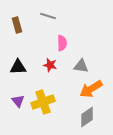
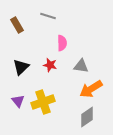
brown rectangle: rotated 14 degrees counterclockwise
black triangle: moved 3 px right; rotated 42 degrees counterclockwise
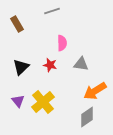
gray line: moved 4 px right, 5 px up; rotated 35 degrees counterclockwise
brown rectangle: moved 1 px up
gray triangle: moved 2 px up
orange arrow: moved 4 px right, 2 px down
yellow cross: rotated 20 degrees counterclockwise
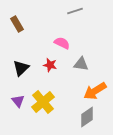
gray line: moved 23 px right
pink semicircle: rotated 63 degrees counterclockwise
black triangle: moved 1 px down
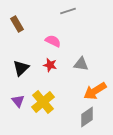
gray line: moved 7 px left
pink semicircle: moved 9 px left, 2 px up
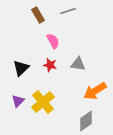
brown rectangle: moved 21 px right, 9 px up
pink semicircle: rotated 35 degrees clockwise
gray triangle: moved 3 px left
purple triangle: rotated 24 degrees clockwise
gray diamond: moved 1 px left, 4 px down
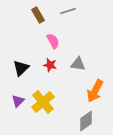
orange arrow: rotated 30 degrees counterclockwise
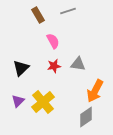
red star: moved 4 px right, 1 px down; rotated 24 degrees counterclockwise
gray diamond: moved 4 px up
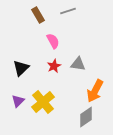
red star: rotated 16 degrees counterclockwise
